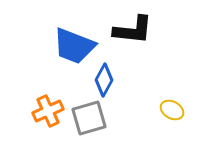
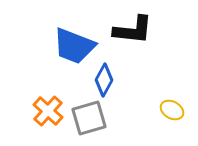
orange cross: rotated 24 degrees counterclockwise
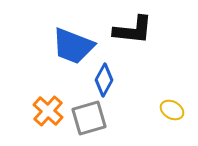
blue trapezoid: moved 1 px left
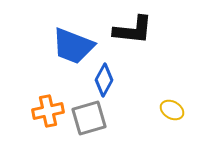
orange cross: rotated 36 degrees clockwise
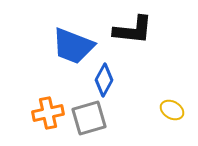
orange cross: moved 2 px down
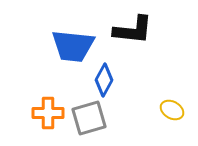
blue trapezoid: rotated 15 degrees counterclockwise
orange cross: rotated 12 degrees clockwise
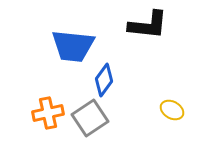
black L-shape: moved 15 px right, 5 px up
blue diamond: rotated 8 degrees clockwise
orange cross: rotated 12 degrees counterclockwise
gray square: moved 1 px right; rotated 18 degrees counterclockwise
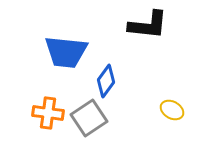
blue trapezoid: moved 7 px left, 6 px down
blue diamond: moved 2 px right, 1 px down
orange cross: rotated 20 degrees clockwise
gray square: moved 1 px left
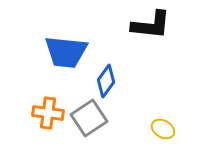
black L-shape: moved 3 px right
yellow ellipse: moved 9 px left, 19 px down
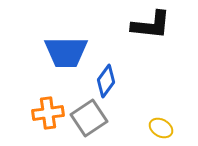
blue trapezoid: rotated 6 degrees counterclockwise
orange cross: rotated 16 degrees counterclockwise
yellow ellipse: moved 2 px left, 1 px up
